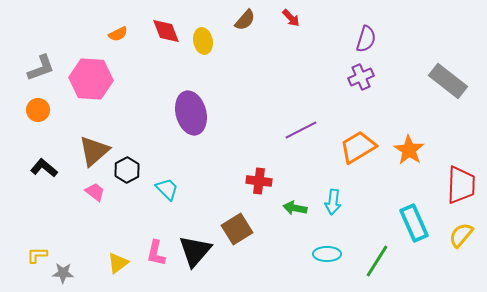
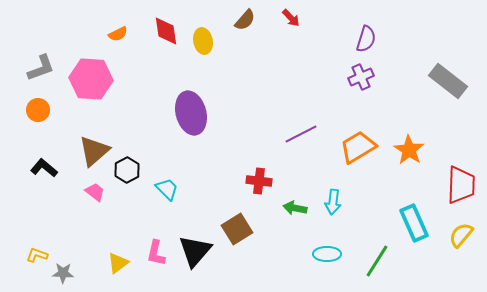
red diamond: rotated 12 degrees clockwise
purple line: moved 4 px down
yellow L-shape: rotated 20 degrees clockwise
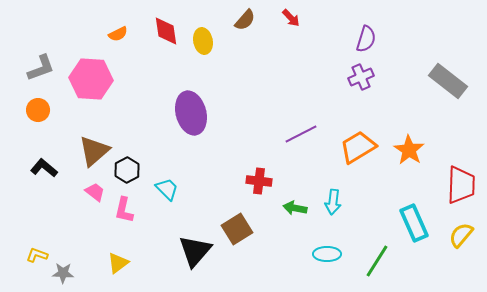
pink L-shape: moved 32 px left, 43 px up
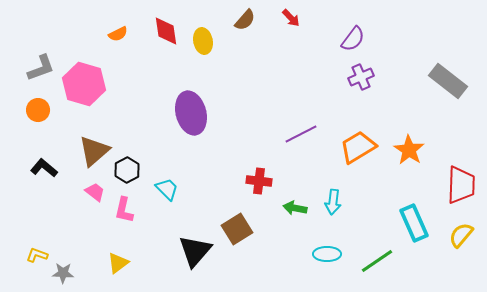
purple semicircle: moved 13 px left; rotated 20 degrees clockwise
pink hexagon: moved 7 px left, 5 px down; rotated 12 degrees clockwise
green line: rotated 24 degrees clockwise
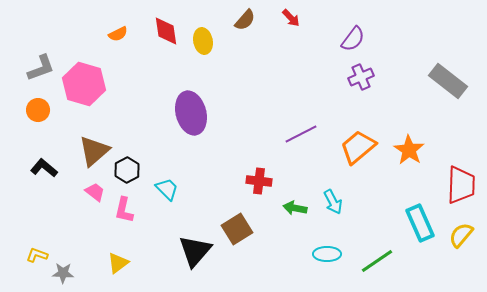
orange trapezoid: rotated 9 degrees counterclockwise
cyan arrow: rotated 35 degrees counterclockwise
cyan rectangle: moved 6 px right
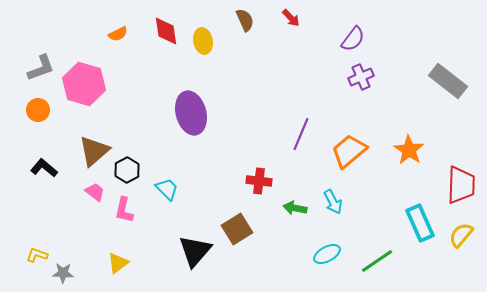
brown semicircle: rotated 65 degrees counterclockwise
purple line: rotated 40 degrees counterclockwise
orange trapezoid: moved 9 px left, 4 px down
cyan ellipse: rotated 28 degrees counterclockwise
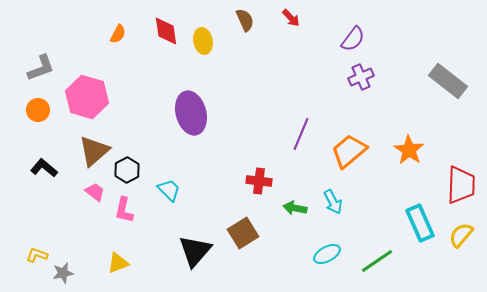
orange semicircle: rotated 36 degrees counterclockwise
pink hexagon: moved 3 px right, 13 px down
cyan trapezoid: moved 2 px right, 1 px down
brown square: moved 6 px right, 4 px down
yellow triangle: rotated 15 degrees clockwise
gray star: rotated 15 degrees counterclockwise
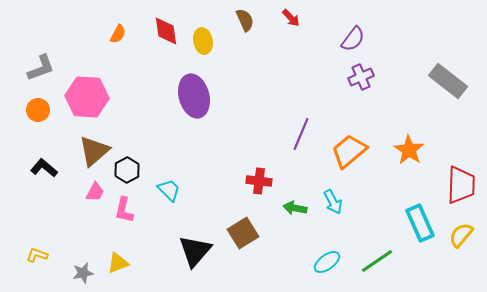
pink hexagon: rotated 12 degrees counterclockwise
purple ellipse: moved 3 px right, 17 px up
pink trapezoid: rotated 80 degrees clockwise
cyan ellipse: moved 8 px down; rotated 8 degrees counterclockwise
gray star: moved 20 px right
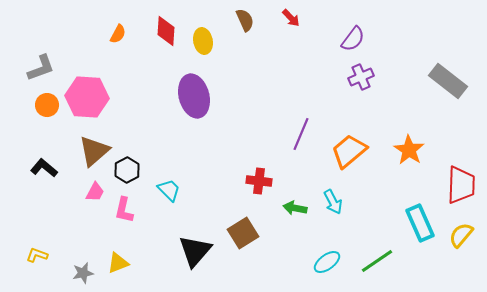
red diamond: rotated 12 degrees clockwise
orange circle: moved 9 px right, 5 px up
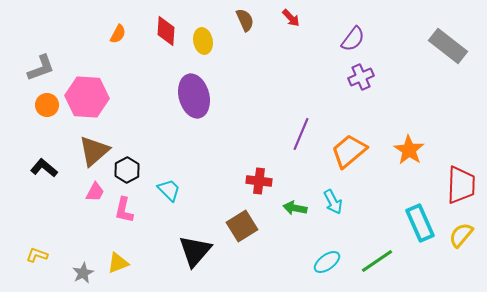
gray rectangle: moved 35 px up
brown square: moved 1 px left, 7 px up
gray star: rotated 15 degrees counterclockwise
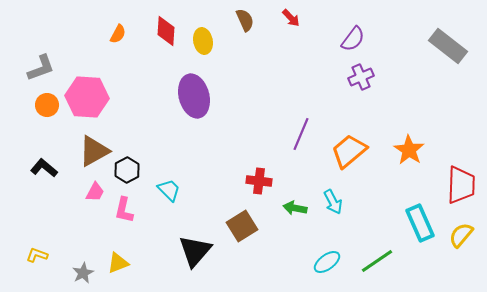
brown triangle: rotated 12 degrees clockwise
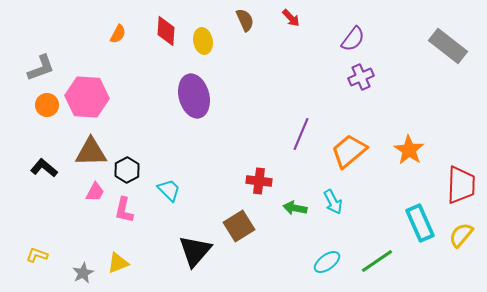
brown triangle: moved 3 px left, 1 px down; rotated 28 degrees clockwise
brown square: moved 3 px left
